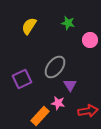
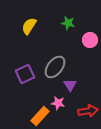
purple square: moved 3 px right, 5 px up
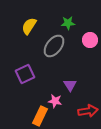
green star: rotated 16 degrees counterclockwise
gray ellipse: moved 1 px left, 21 px up
pink star: moved 3 px left, 2 px up
orange rectangle: rotated 18 degrees counterclockwise
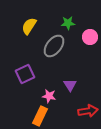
pink circle: moved 3 px up
pink star: moved 6 px left, 5 px up
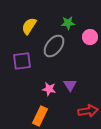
purple square: moved 3 px left, 13 px up; rotated 18 degrees clockwise
pink star: moved 7 px up
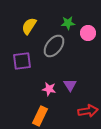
pink circle: moved 2 px left, 4 px up
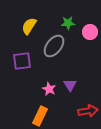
pink circle: moved 2 px right, 1 px up
pink star: rotated 16 degrees clockwise
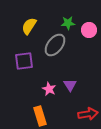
pink circle: moved 1 px left, 2 px up
gray ellipse: moved 1 px right, 1 px up
purple square: moved 2 px right
red arrow: moved 3 px down
orange rectangle: rotated 42 degrees counterclockwise
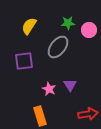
gray ellipse: moved 3 px right, 2 px down
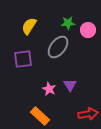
pink circle: moved 1 px left
purple square: moved 1 px left, 2 px up
orange rectangle: rotated 30 degrees counterclockwise
